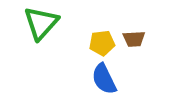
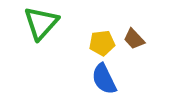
brown trapezoid: rotated 50 degrees clockwise
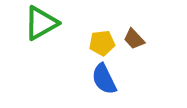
green triangle: rotated 18 degrees clockwise
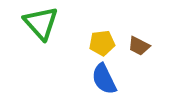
green triangle: rotated 42 degrees counterclockwise
brown trapezoid: moved 5 px right, 7 px down; rotated 20 degrees counterclockwise
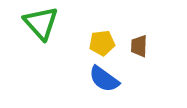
brown trapezoid: rotated 65 degrees clockwise
blue semicircle: rotated 28 degrees counterclockwise
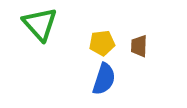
green triangle: moved 1 px left, 1 px down
blue semicircle: rotated 108 degrees counterclockwise
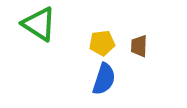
green triangle: moved 1 px left; rotated 15 degrees counterclockwise
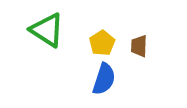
green triangle: moved 8 px right, 6 px down
yellow pentagon: rotated 25 degrees counterclockwise
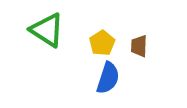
blue semicircle: moved 4 px right, 1 px up
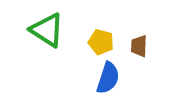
yellow pentagon: moved 1 px left, 1 px up; rotated 25 degrees counterclockwise
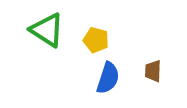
yellow pentagon: moved 5 px left, 2 px up
brown trapezoid: moved 14 px right, 25 px down
